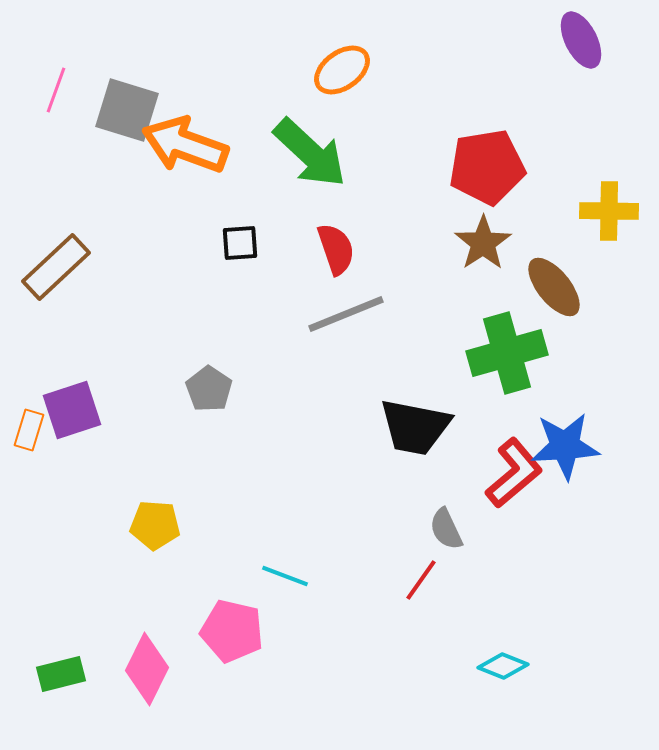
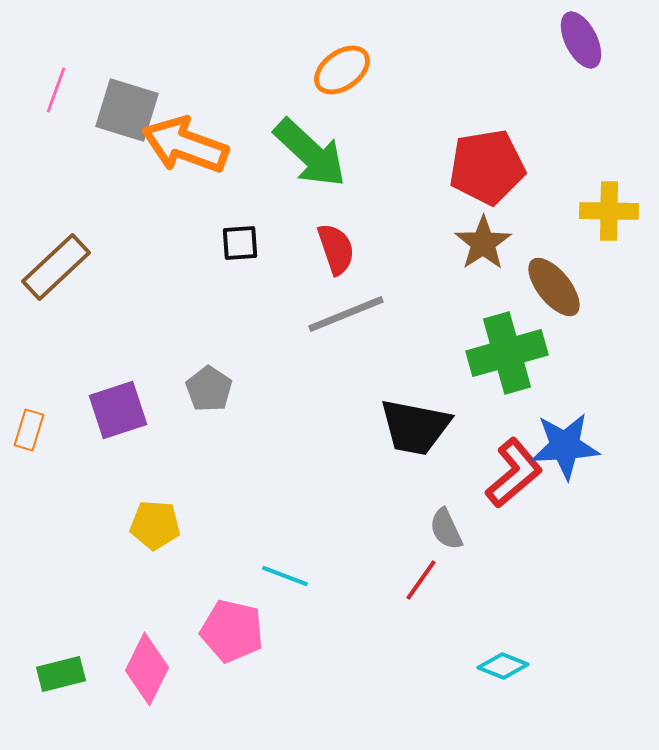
purple square: moved 46 px right
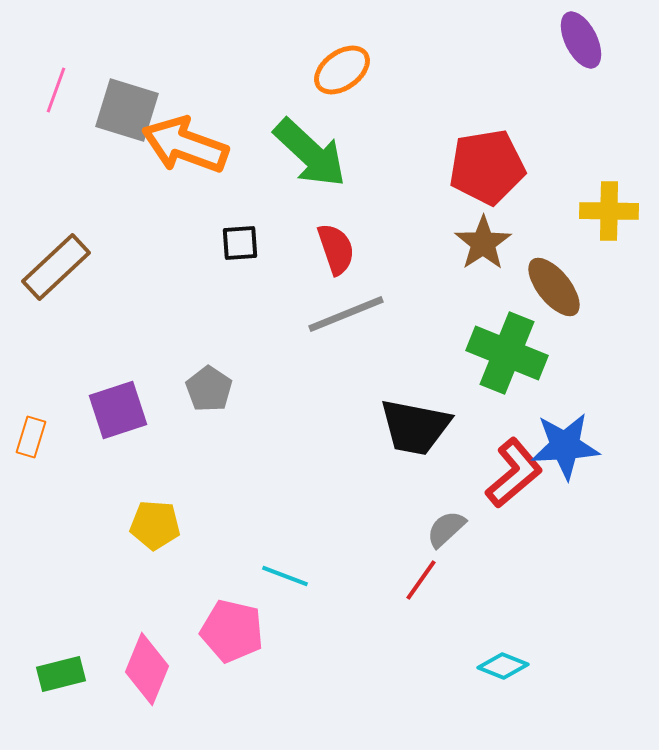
green cross: rotated 38 degrees clockwise
orange rectangle: moved 2 px right, 7 px down
gray semicircle: rotated 72 degrees clockwise
pink diamond: rotated 4 degrees counterclockwise
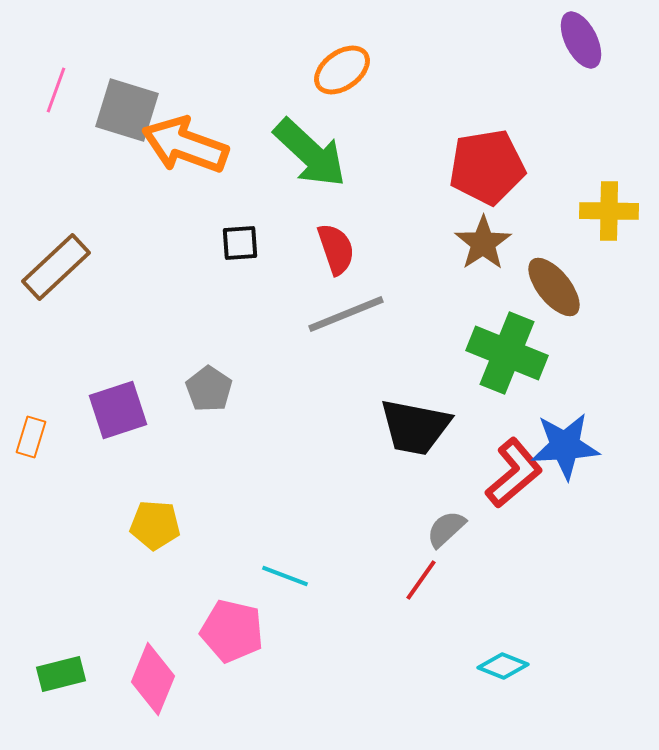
pink diamond: moved 6 px right, 10 px down
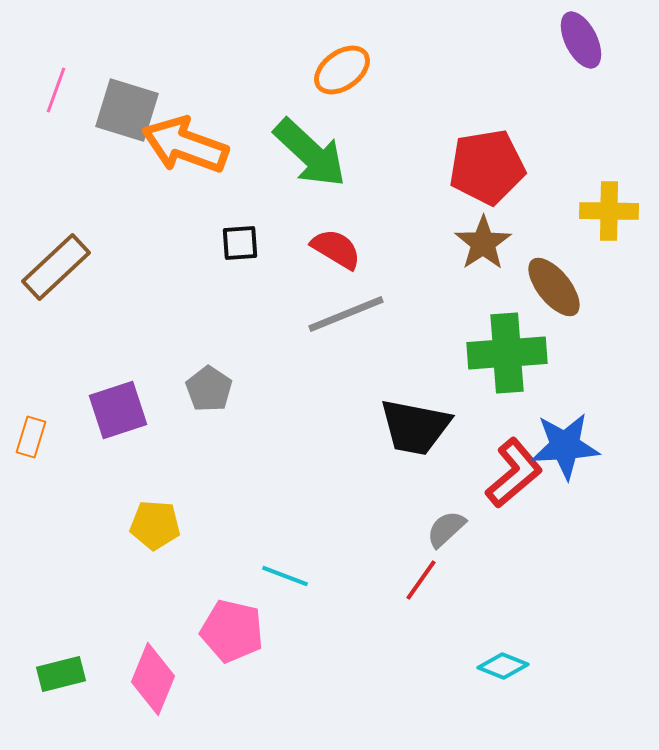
red semicircle: rotated 40 degrees counterclockwise
green cross: rotated 26 degrees counterclockwise
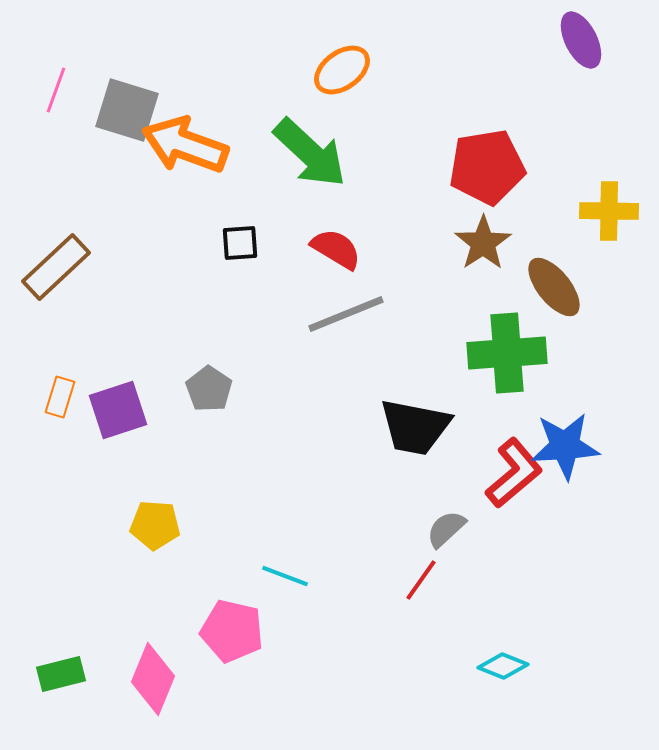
orange rectangle: moved 29 px right, 40 px up
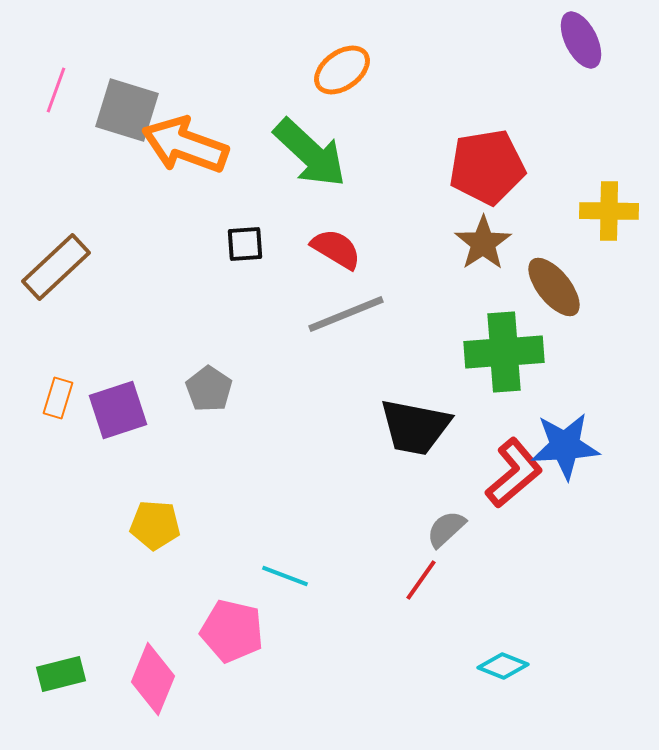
black square: moved 5 px right, 1 px down
green cross: moved 3 px left, 1 px up
orange rectangle: moved 2 px left, 1 px down
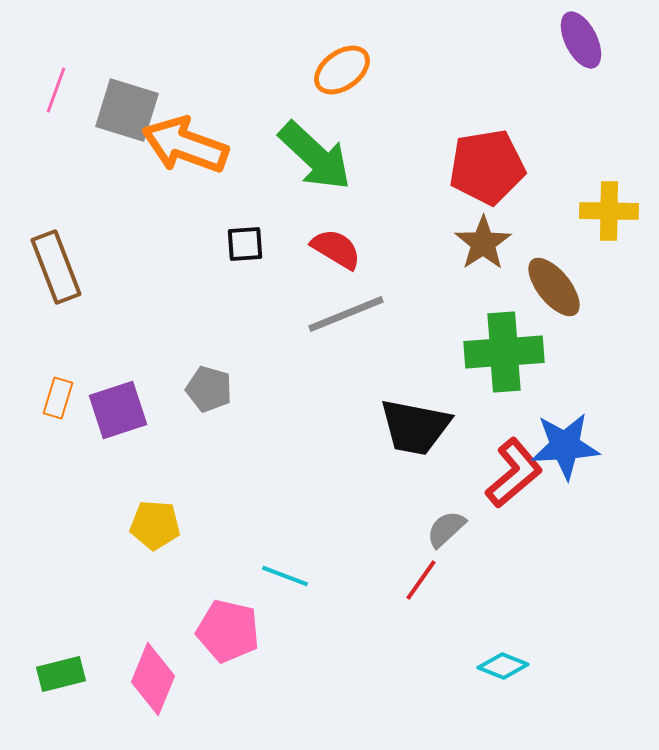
green arrow: moved 5 px right, 3 px down
brown rectangle: rotated 68 degrees counterclockwise
gray pentagon: rotated 18 degrees counterclockwise
pink pentagon: moved 4 px left
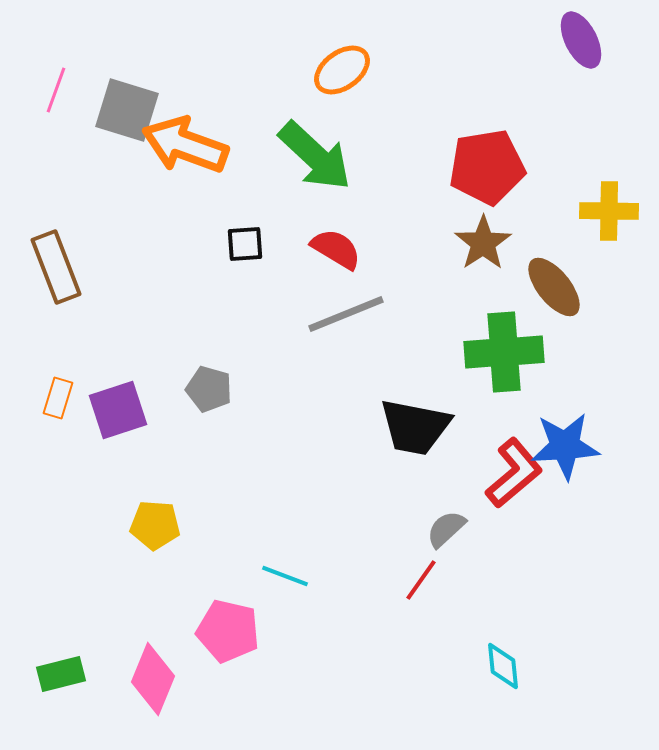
cyan diamond: rotated 63 degrees clockwise
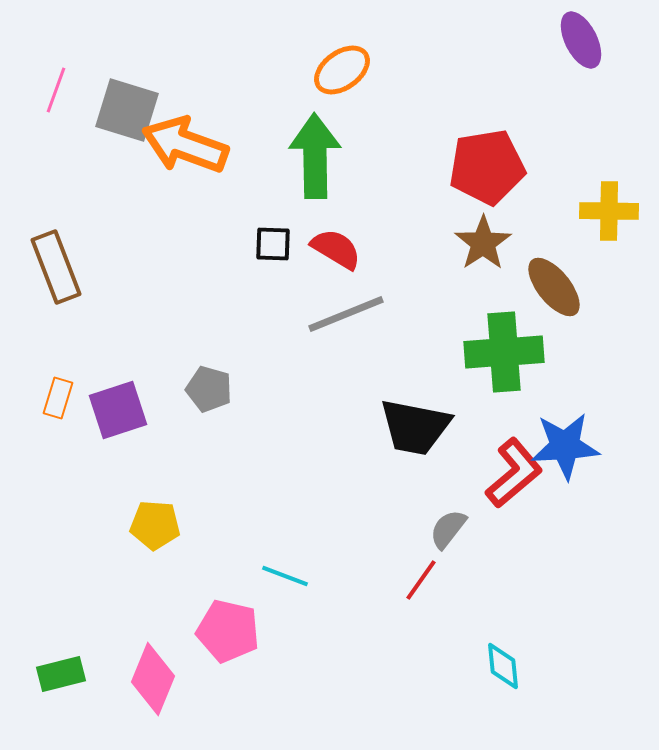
green arrow: rotated 134 degrees counterclockwise
black square: moved 28 px right; rotated 6 degrees clockwise
gray semicircle: moved 2 px right; rotated 9 degrees counterclockwise
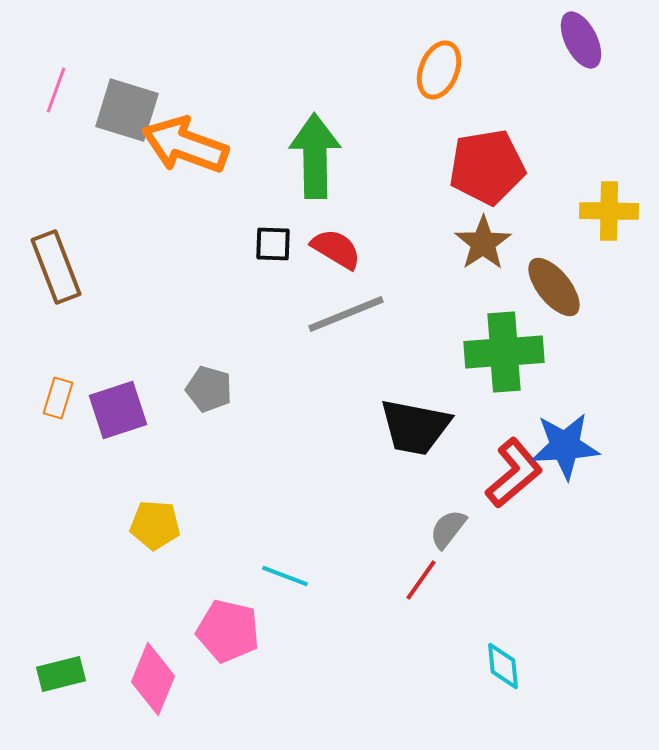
orange ellipse: moved 97 px right; rotated 32 degrees counterclockwise
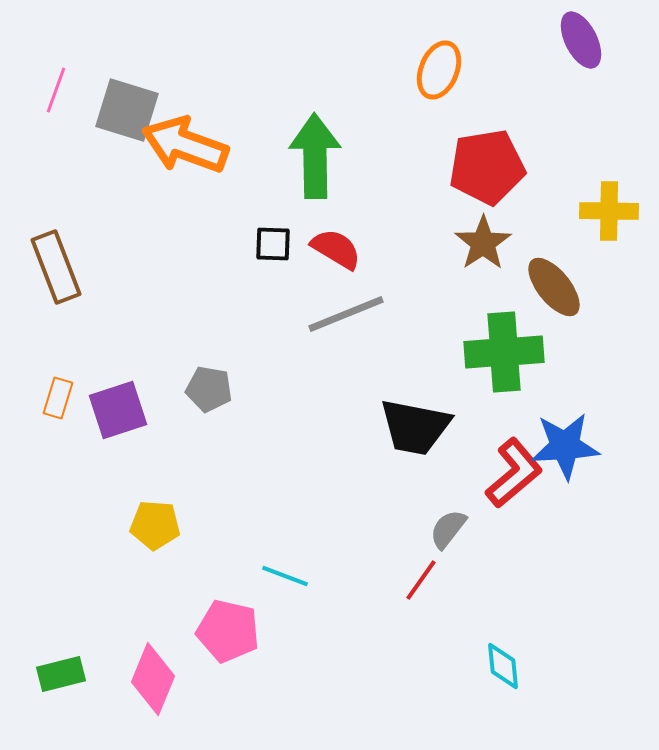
gray pentagon: rotated 6 degrees counterclockwise
